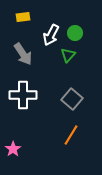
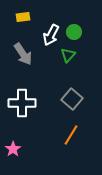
green circle: moved 1 px left, 1 px up
white cross: moved 1 px left, 8 px down
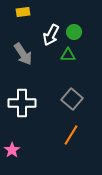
yellow rectangle: moved 5 px up
green triangle: rotated 49 degrees clockwise
pink star: moved 1 px left, 1 px down
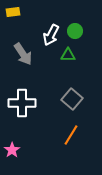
yellow rectangle: moved 10 px left
green circle: moved 1 px right, 1 px up
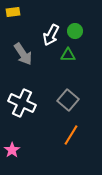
gray square: moved 4 px left, 1 px down
white cross: rotated 24 degrees clockwise
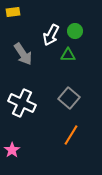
gray square: moved 1 px right, 2 px up
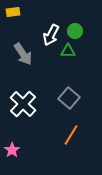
green triangle: moved 4 px up
white cross: moved 1 px right, 1 px down; rotated 20 degrees clockwise
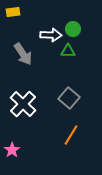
green circle: moved 2 px left, 2 px up
white arrow: rotated 115 degrees counterclockwise
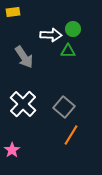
gray arrow: moved 1 px right, 3 px down
gray square: moved 5 px left, 9 px down
